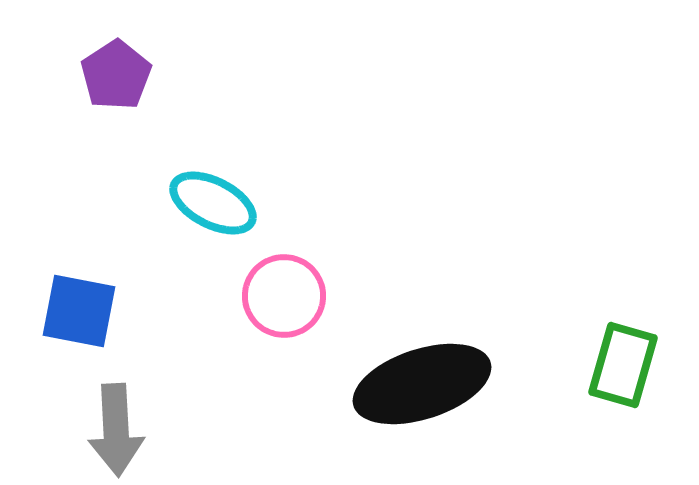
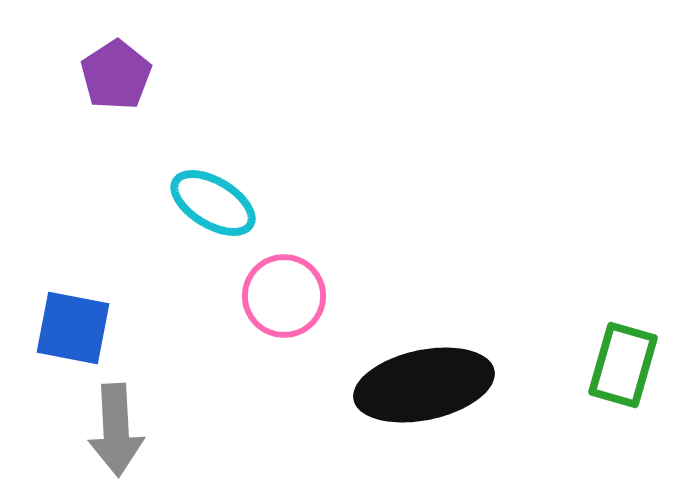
cyan ellipse: rotated 4 degrees clockwise
blue square: moved 6 px left, 17 px down
black ellipse: moved 2 px right, 1 px down; rotated 6 degrees clockwise
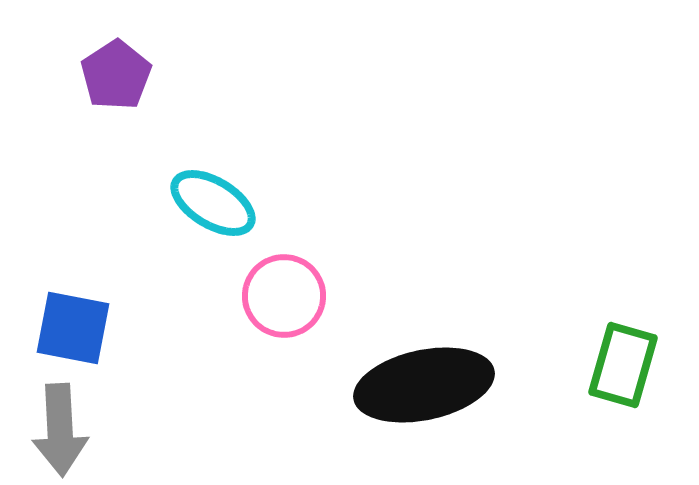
gray arrow: moved 56 px left
